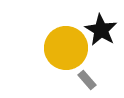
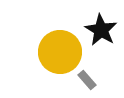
yellow circle: moved 6 px left, 4 px down
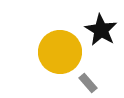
gray rectangle: moved 1 px right, 3 px down
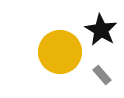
gray rectangle: moved 14 px right, 8 px up
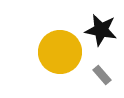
black star: rotated 20 degrees counterclockwise
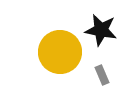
gray rectangle: rotated 18 degrees clockwise
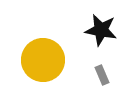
yellow circle: moved 17 px left, 8 px down
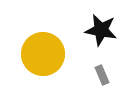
yellow circle: moved 6 px up
